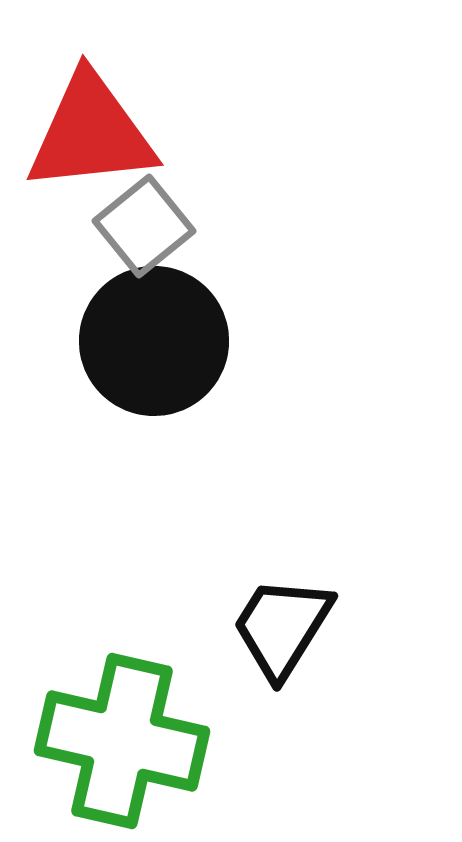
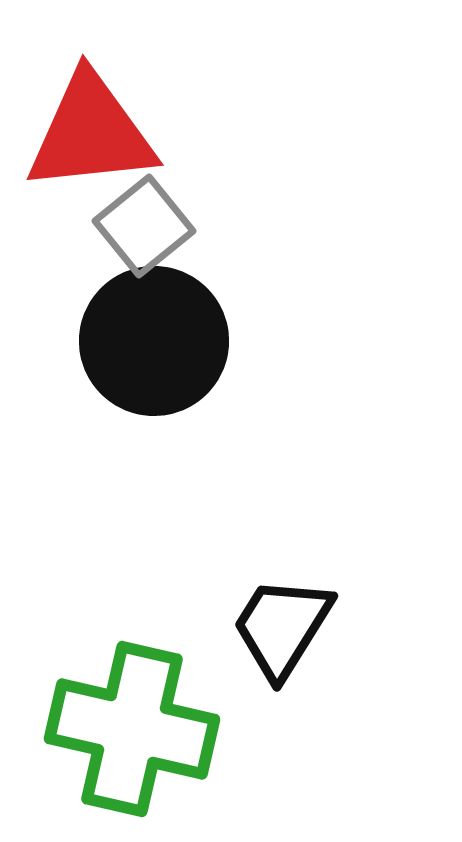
green cross: moved 10 px right, 12 px up
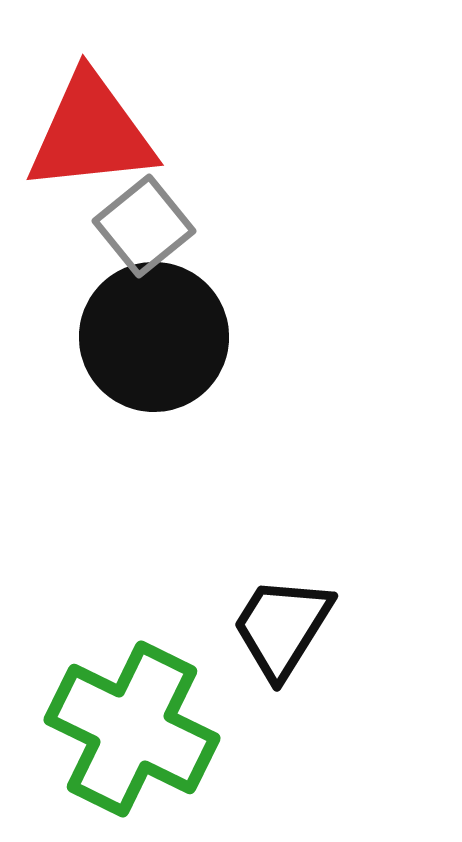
black circle: moved 4 px up
green cross: rotated 13 degrees clockwise
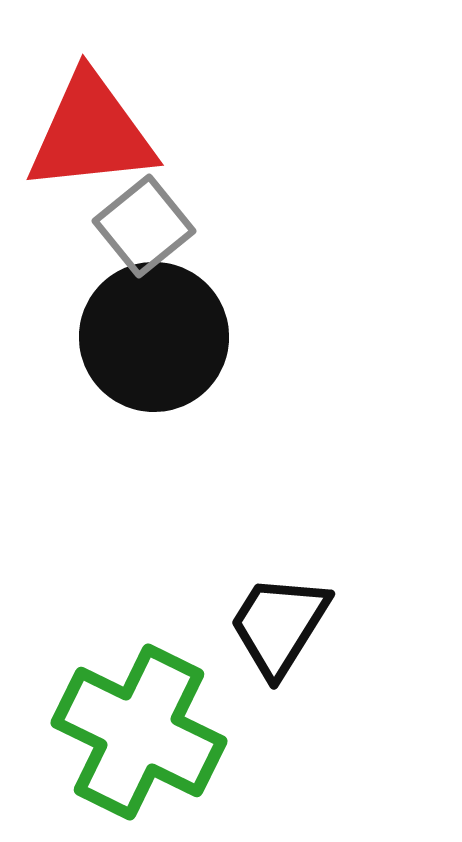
black trapezoid: moved 3 px left, 2 px up
green cross: moved 7 px right, 3 px down
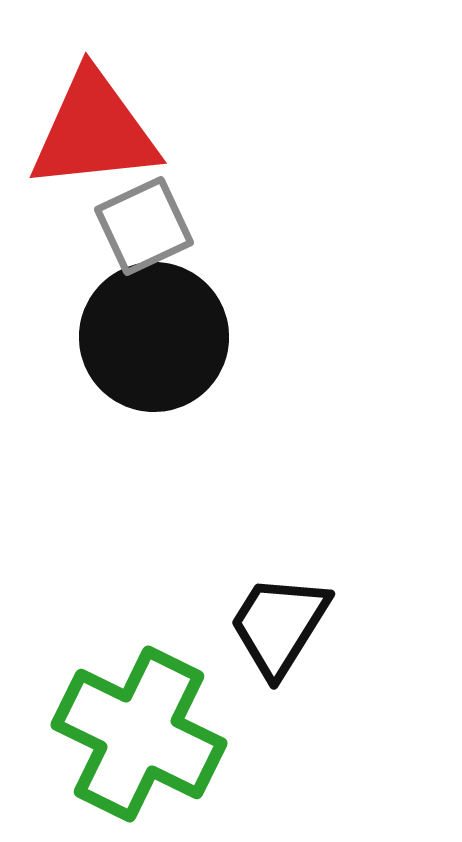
red triangle: moved 3 px right, 2 px up
gray square: rotated 14 degrees clockwise
green cross: moved 2 px down
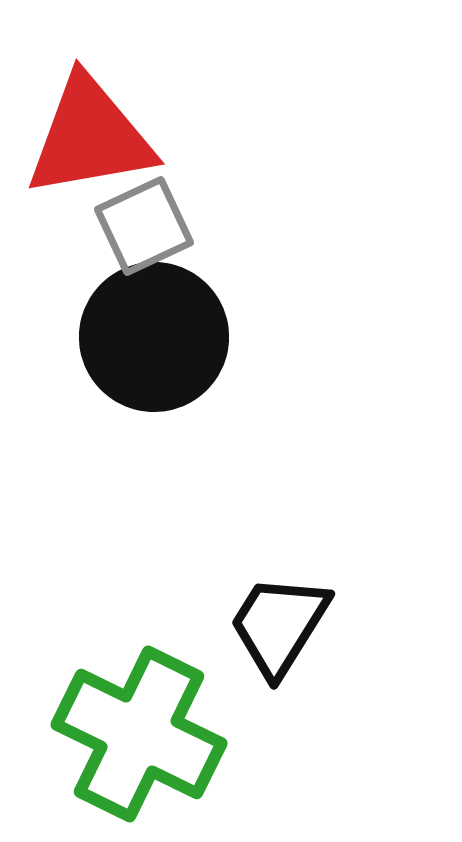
red triangle: moved 4 px left, 6 px down; rotated 4 degrees counterclockwise
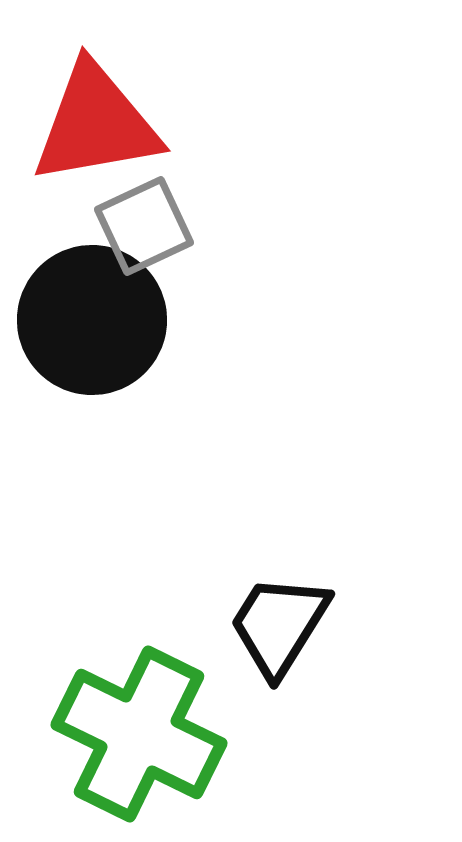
red triangle: moved 6 px right, 13 px up
black circle: moved 62 px left, 17 px up
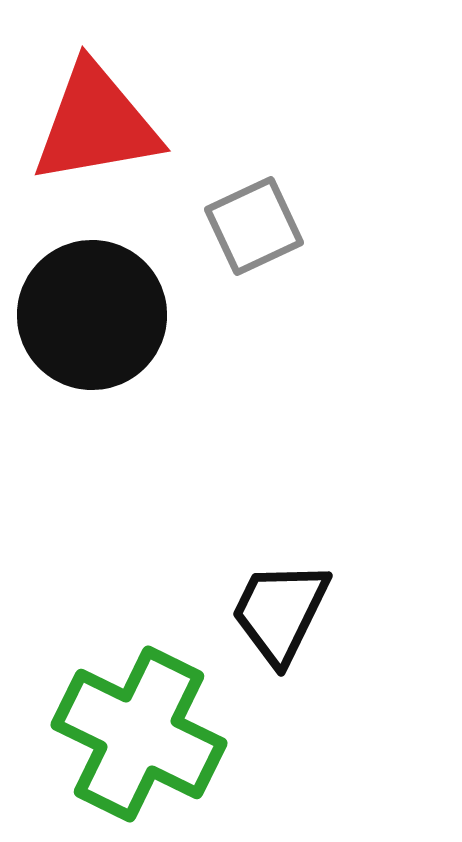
gray square: moved 110 px right
black circle: moved 5 px up
black trapezoid: moved 1 px right, 13 px up; rotated 6 degrees counterclockwise
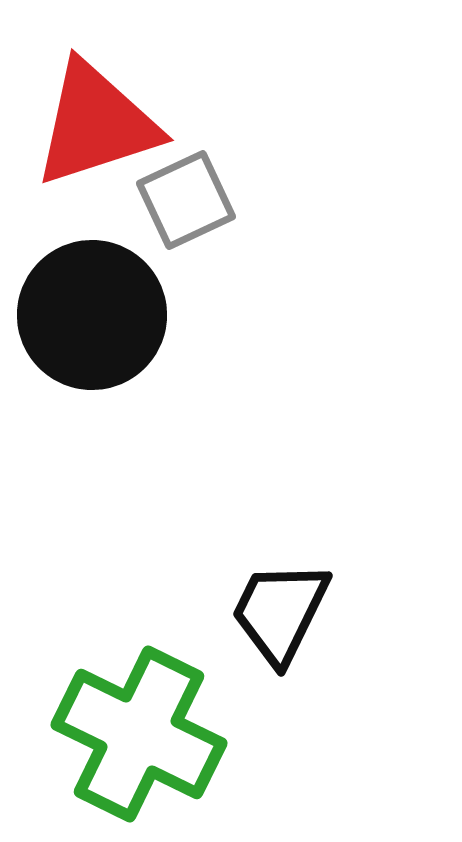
red triangle: rotated 8 degrees counterclockwise
gray square: moved 68 px left, 26 px up
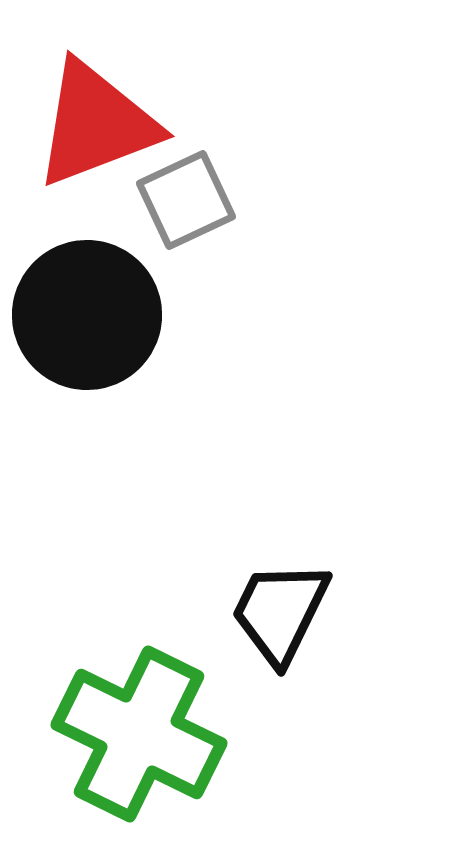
red triangle: rotated 3 degrees counterclockwise
black circle: moved 5 px left
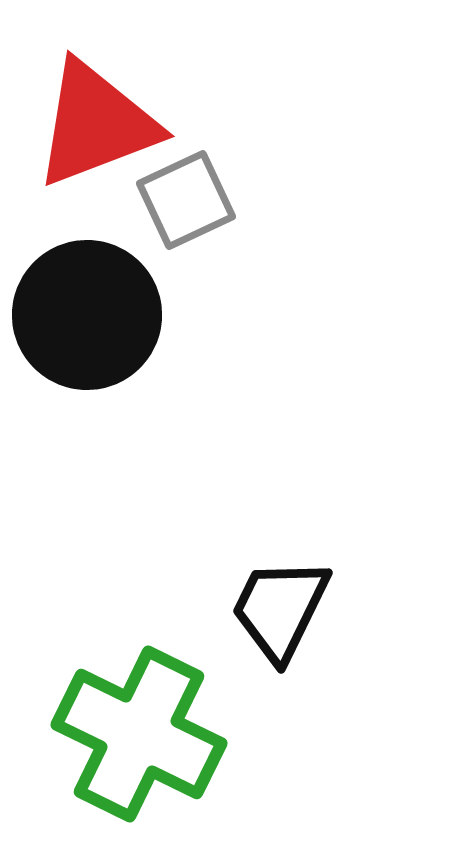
black trapezoid: moved 3 px up
